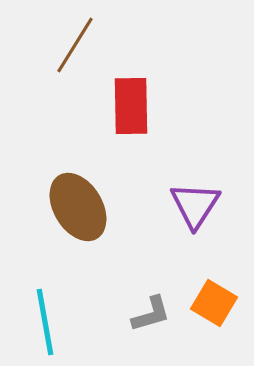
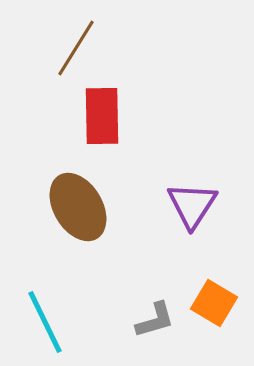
brown line: moved 1 px right, 3 px down
red rectangle: moved 29 px left, 10 px down
purple triangle: moved 3 px left
gray L-shape: moved 4 px right, 6 px down
cyan line: rotated 16 degrees counterclockwise
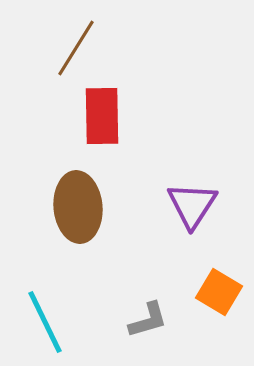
brown ellipse: rotated 26 degrees clockwise
orange square: moved 5 px right, 11 px up
gray L-shape: moved 7 px left
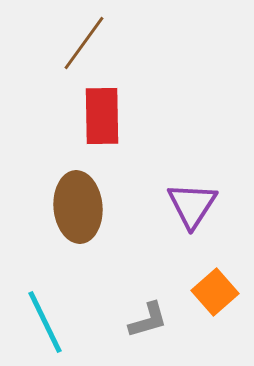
brown line: moved 8 px right, 5 px up; rotated 4 degrees clockwise
orange square: moved 4 px left; rotated 18 degrees clockwise
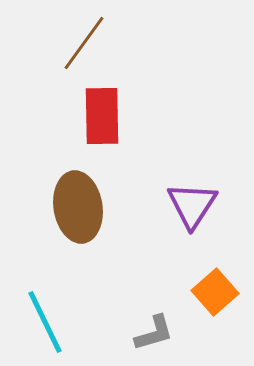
brown ellipse: rotated 4 degrees counterclockwise
gray L-shape: moved 6 px right, 13 px down
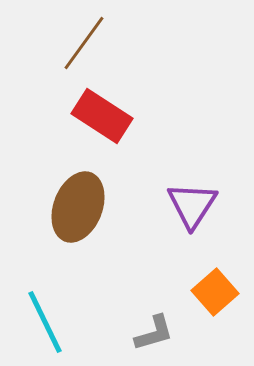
red rectangle: rotated 56 degrees counterclockwise
brown ellipse: rotated 30 degrees clockwise
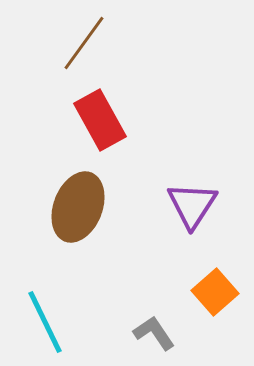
red rectangle: moved 2 px left, 4 px down; rotated 28 degrees clockwise
gray L-shape: rotated 108 degrees counterclockwise
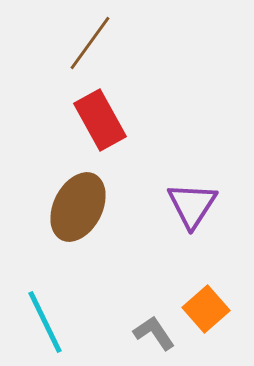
brown line: moved 6 px right
brown ellipse: rotated 6 degrees clockwise
orange square: moved 9 px left, 17 px down
